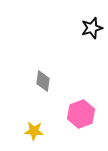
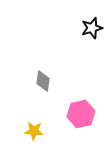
pink hexagon: rotated 8 degrees clockwise
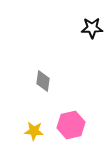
black star: rotated 15 degrees clockwise
pink hexagon: moved 10 px left, 11 px down
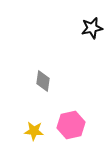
black star: rotated 10 degrees counterclockwise
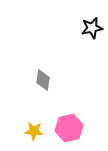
gray diamond: moved 1 px up
pink hexagon: moved 2 px left, 3 px down
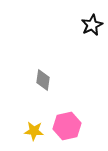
black star: moved 3 px up; rotated 15 degrees counterclockwise
pink hexagon: moved 2 px left, 2 px up
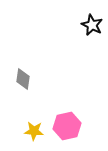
black star: rotated 20 degrees counterclockwise
gray diamond: moved 20 px left, 1 px up
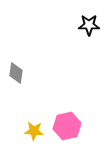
black star: moved 3 px left; rotated 25 degrees counterclockwise
gray diamond: moved 7 px left, 6 px up
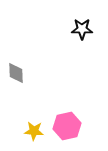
black star: moved 7 px left, 4 px down
gray diamond: rotated 10 degrees counterclockwise
